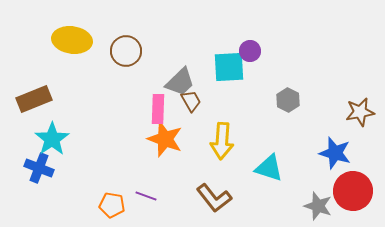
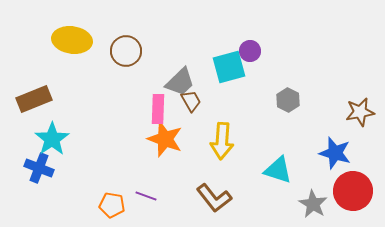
cyan square: rotated 12 degrees counterclockwise
cyan triangle: moved 9 px right, 2 px down
gray star: moved 5 px left, 2 px up; rotated 12 degrees clockwise
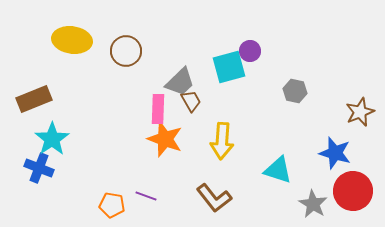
gray hexagon: moved 7 px right, 9 px up; rotated 15 degrees counterclockwise
brown star: rotated 12 degrees counterclockwise
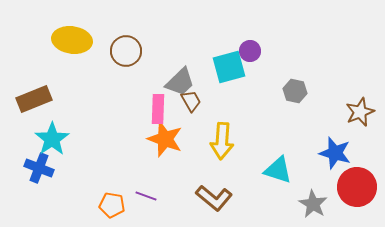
red circle: moved 4 px right, 4 px up
brown L-shape: rotated 12 degrees counterclockwise
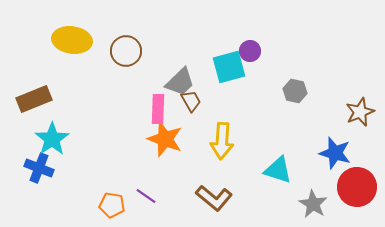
purple line: rotated 15 degrees clockwise
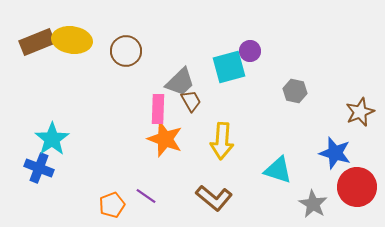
brown rectangle: moved 3 px right, 57 px up
orange pentagon: rotated 30 degrees counterclockwise
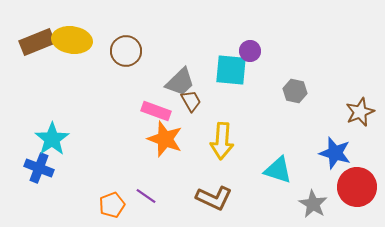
cyan square: moved 2 px right, 3 px down; rotated 20 degrees clockwise
pink rectangle: moved 2 px left, 2 px down; rotated 72 degrees counterclockwise
brown L-shape: rotated 15 degrees counterclockwise
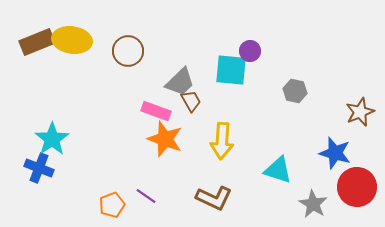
brown circle: moved 2 px right
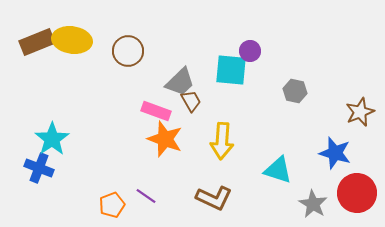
red circle: moved 6 px down
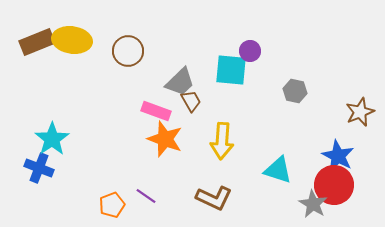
blue star: moved 3 px right, 3 px down; rotated 12 degrees clockwise
red circle: moved 23 px left, 8 px up
